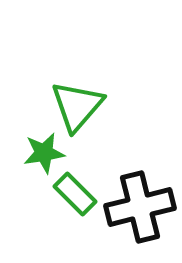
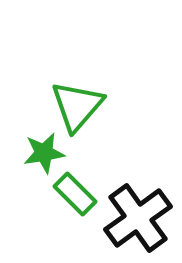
black cross: moved 2 px left, 11 px down; rotated 22 degrees counterclockwise
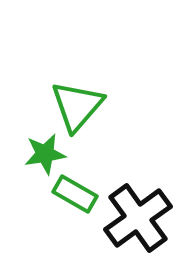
green star: moved 1 px right, 1 px down
green rectangle: rotated 15 degrees counterclockwise
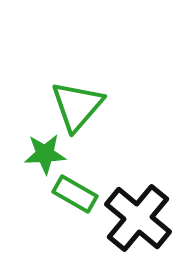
green star: rotated 6 degrees clockwise
black cross: rotated 14 degrees counterclockwise
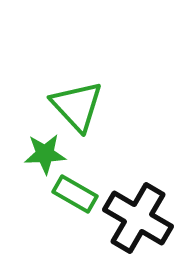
green triangle: rotated 24 degrees counterclockwise
black cross: rotated 10 degrees counterclockwise
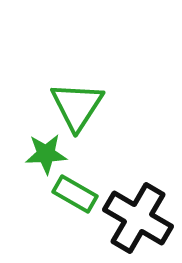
green triangle: rotated 16 degrees clockwise
green star: moved 1 px right
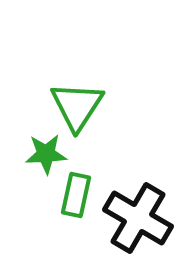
green rectangle: moved 1 px right, 1 px down; rotated 72 degrees clockwise
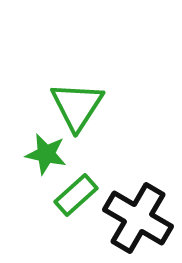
green star: rotated 15 degrees clockwise
green rectangle: rotated 36 degrees clockwise
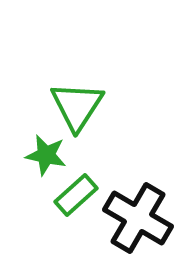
green star: moved 1 px down
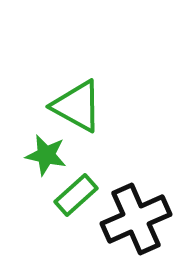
green triangle: rotated 34 degrees counterclockwise
black cross: moved 2 px left, 1 px down; rotated 36 degrees clockwise
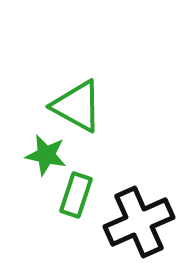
green rectangle: rotated 30 degrees counterclockwise
black cross: moved 3 px right, 3 px down
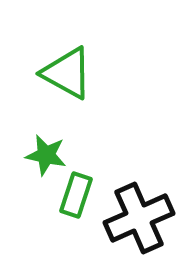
green triangle: moved 10 px left, 33 px up
black cross: moved 4 px up
